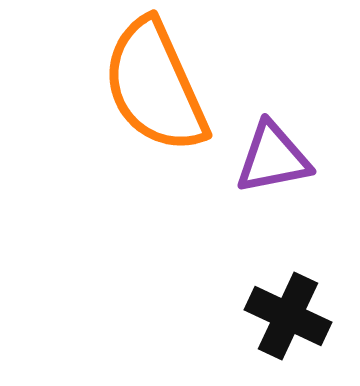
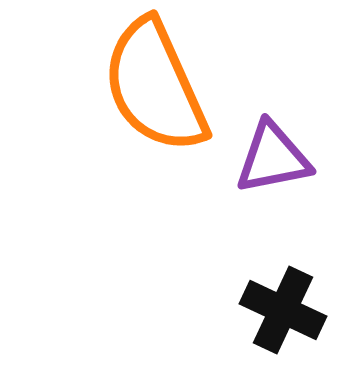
black cross: moved 5 px left, 6 px up
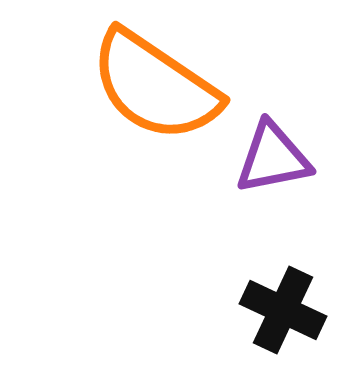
orange semicircle: rotated 32 degrees counterclockwise
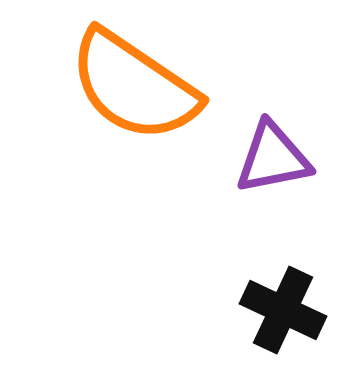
orange semicircle: moved 21 px left
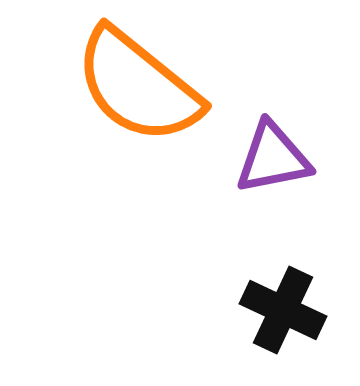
orange semicircle: moved 4 px right; rotated 5 degrees clockwise
